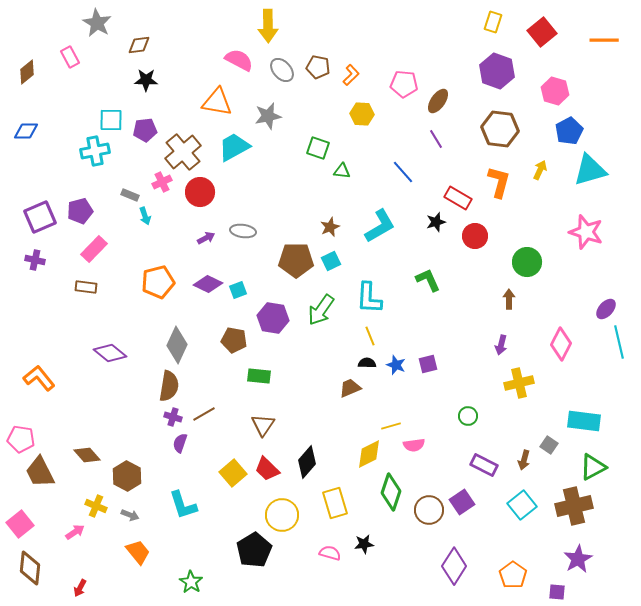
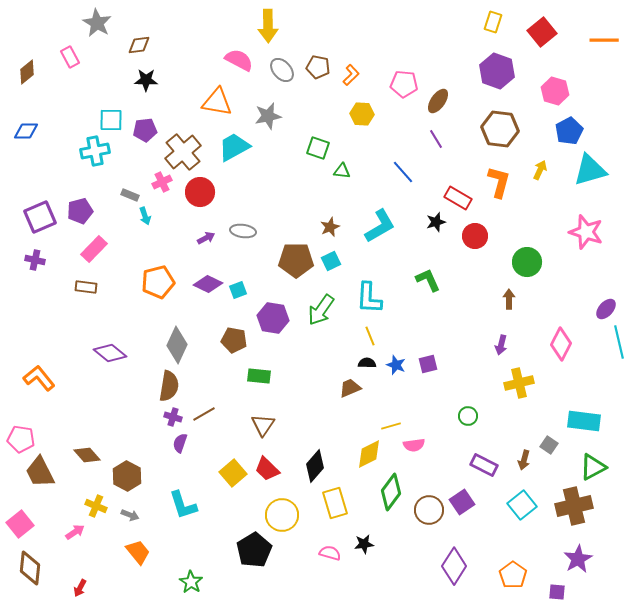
black diamond at (307, 462): moved 8 px right, 4 px down
green diamond at (391, 492): rotated 18 degrees clockwise
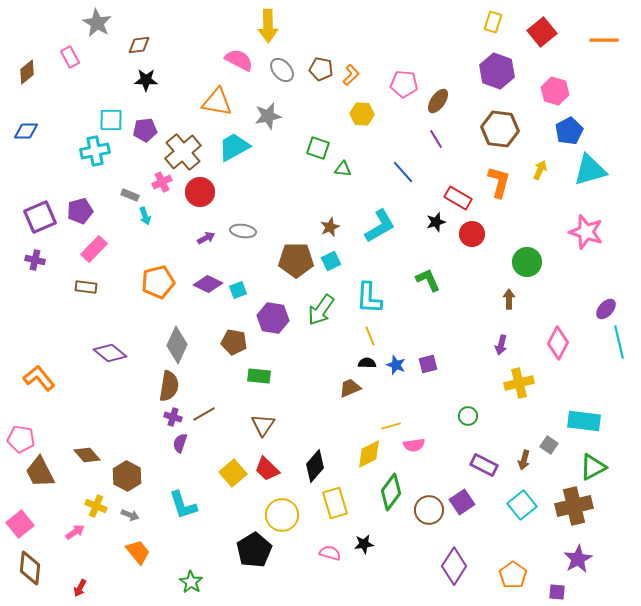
brown pentagon at (318, 67): moved 3 px right, 2 px down
green triangle at (342, 171): moved 1 px right, 2 px up
red circle at (475, 236): moved 3 px left, 2 px up
brown pentagon at (234, 340): moved 2 px down
pink diamond at (561, 344): moved 3 px left, 1 px up
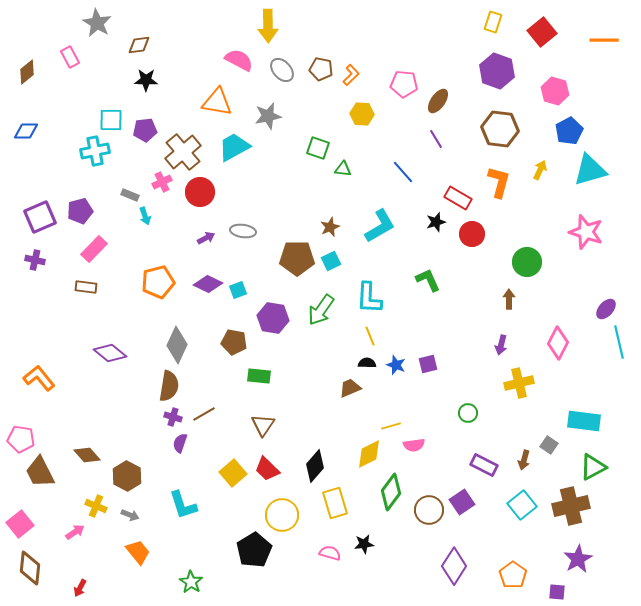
brown pentagon at (296, 260): moved 1 px right, 2 px up
green circle at (468, 416): moved 3 px up
brown cross at (574, 506): moved 3 px left
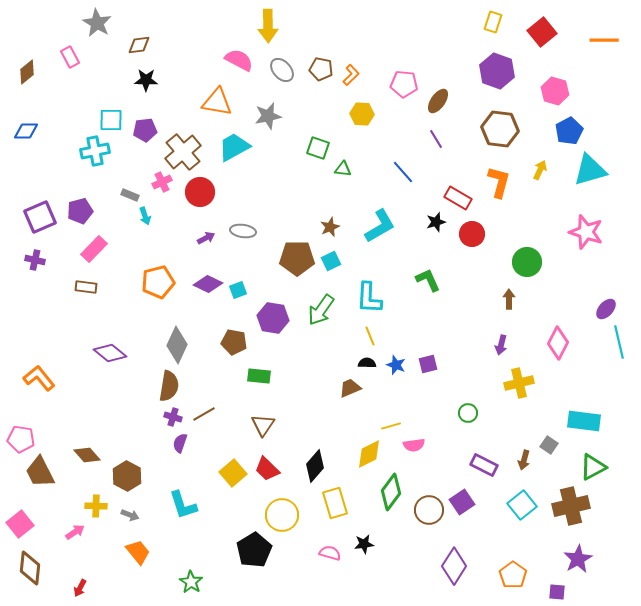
yellow cross at (96, 506): rotated 20 degrees counterclockwise
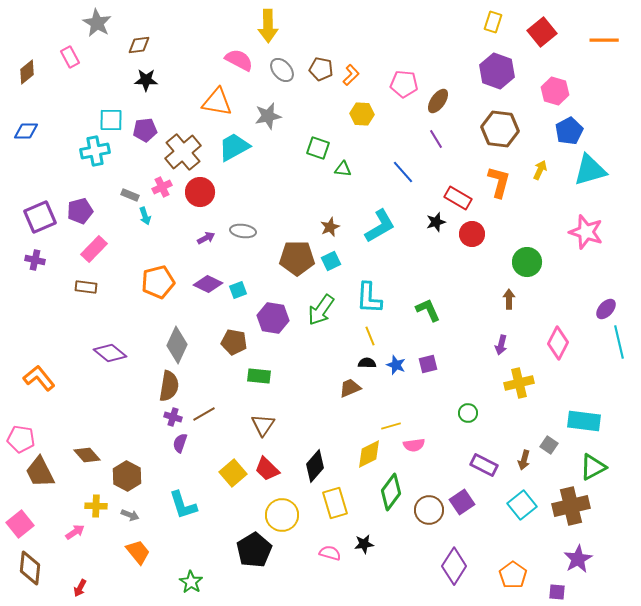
pink cross at (162, 182): moved 5 px down
green L-shape at (428, 280): moved 30 px down
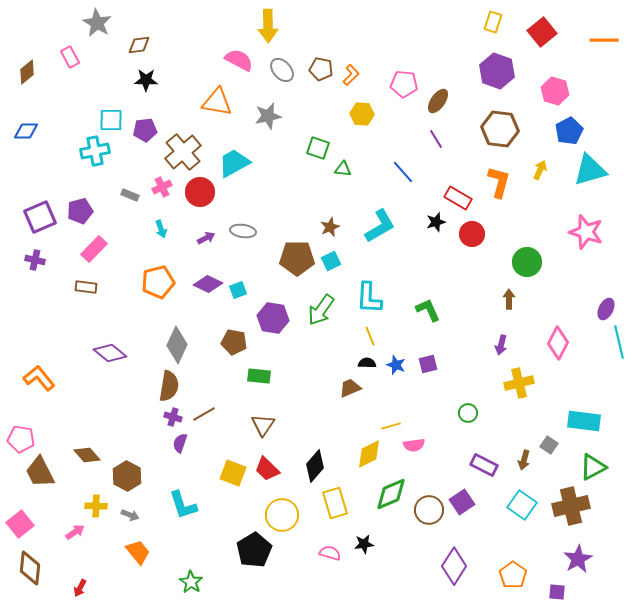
cyan trapezoid at (234, 147): moved 16 px down
cyan arrow at (145, 216): moved 16 px right, 13 px down
purple ellipse at (606, 309): rotated 15 degrees counterclockwise
yellow square at (233, 473): rotated 28 degrees counterclockwise
green diamond at (391, 492): moved 2 px down; rotated 30 degrees clockwise
cyan square at (522, 505): rotated 16 degrees counterclockwise
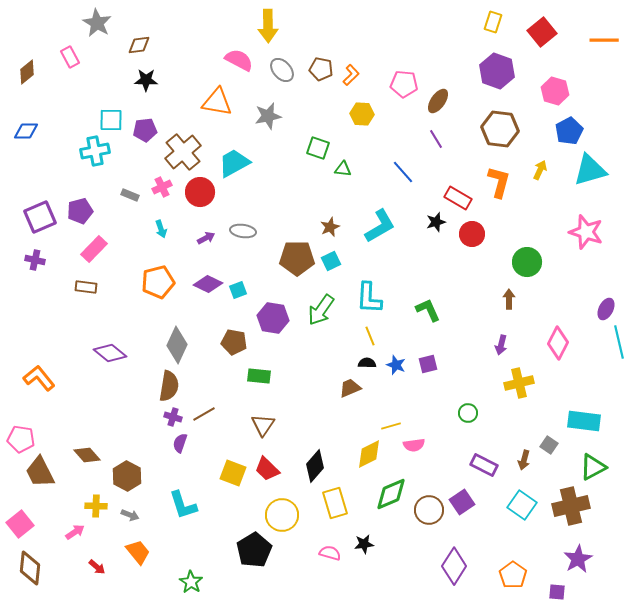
red arrow at (80, 588): moved 17 px right, 21 px up; rotated 78 degrees counterclockwise
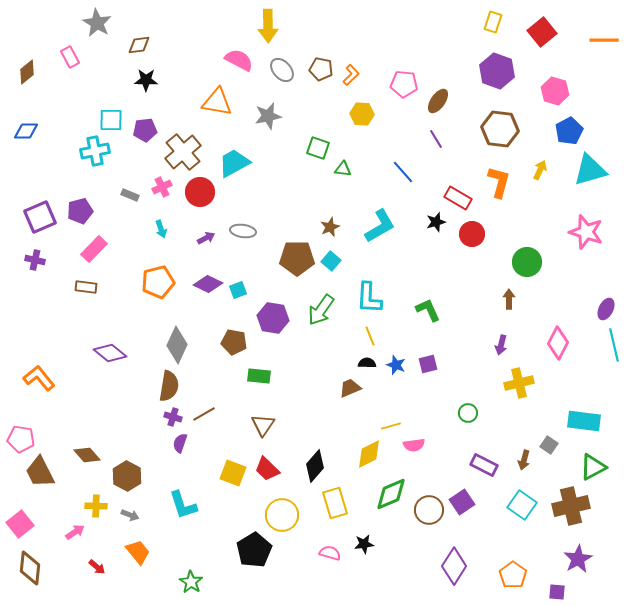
cyan square at (331, 261): rotated 24 degrees counterclockwise
cyan line at (619, 342): moved 5 px left, 3 px down
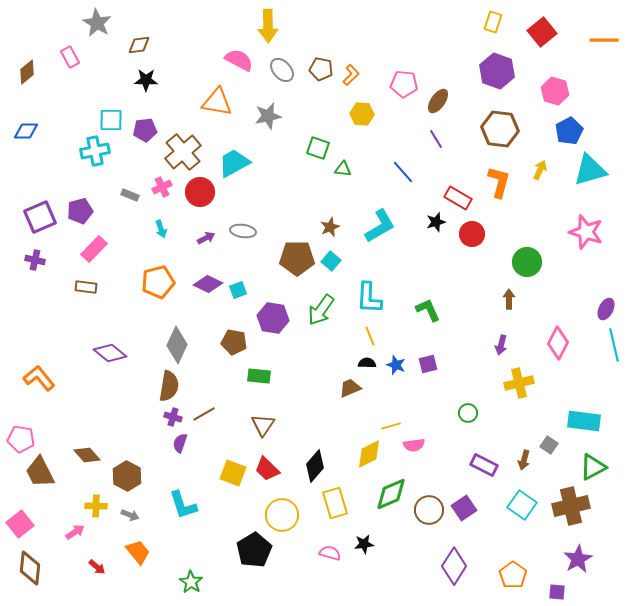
purple square at (462, 502): moved 2 px right, 6 px down
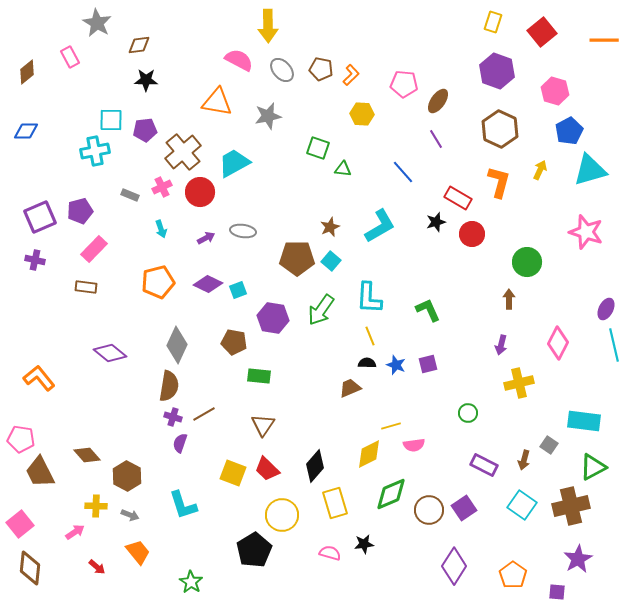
brown hexagon at (500, 129): rotated 18 degrees clockwise
